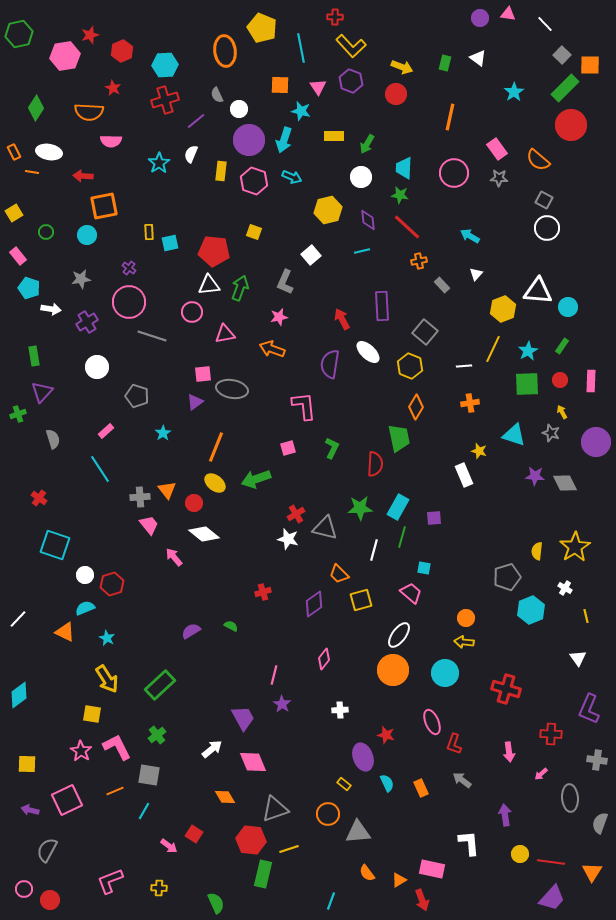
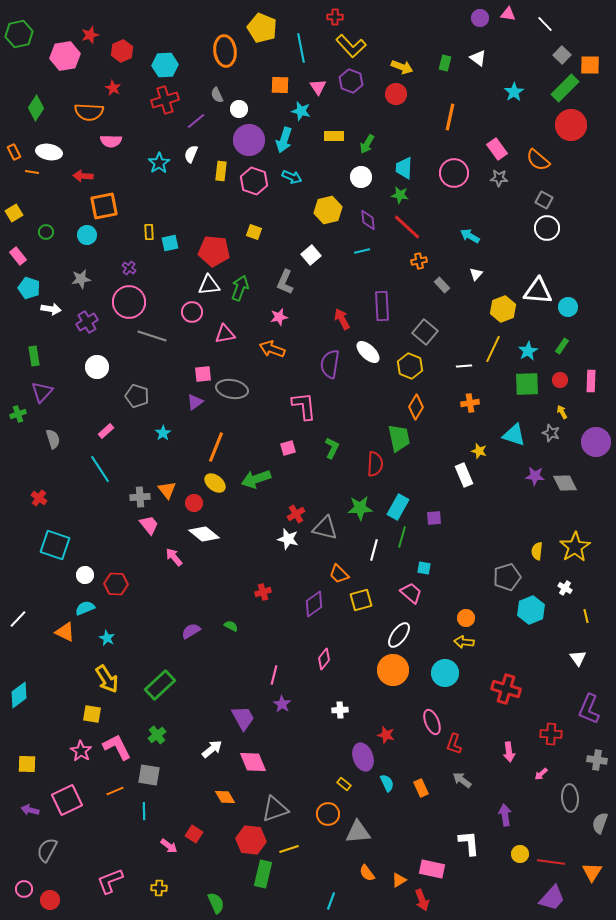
red hexagon at (112, 584): moved 4 px right; rotated 20 degrees clockwise
cyan line at (144, 811): rotated 30 degrees counterclockwise
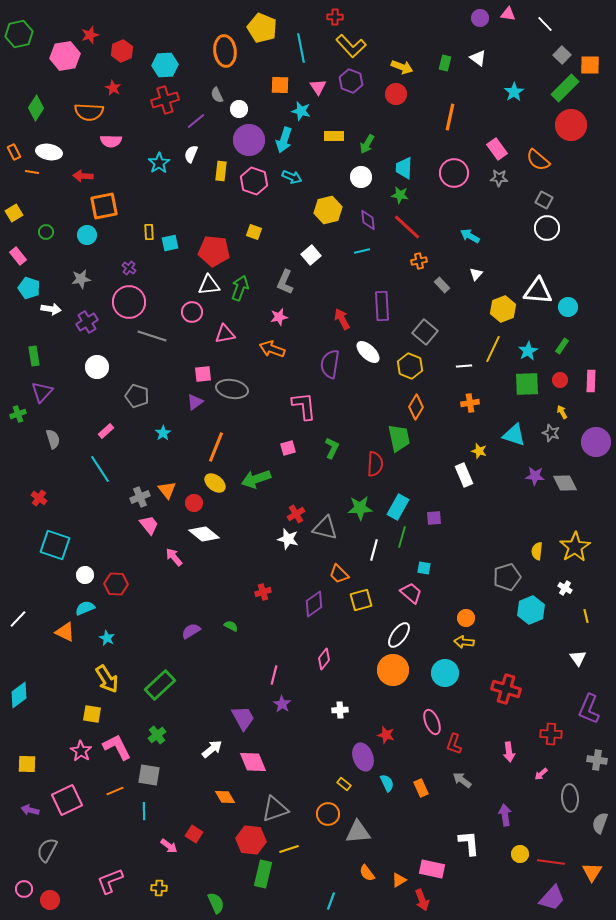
gray cross at (140, 497): rotated 18 degrees counterclockwise
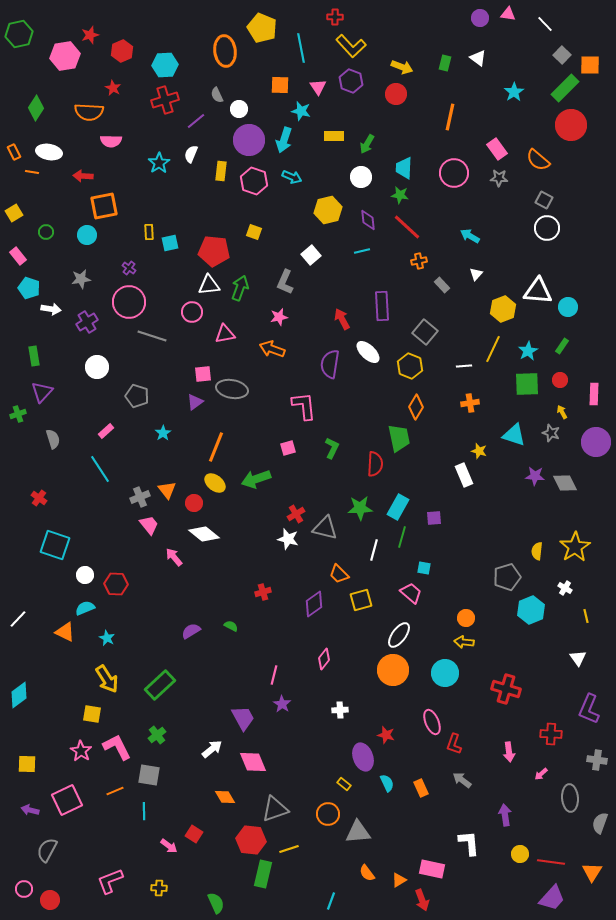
pink rectangle at (591, 381): moved 3 px right, 13 px down
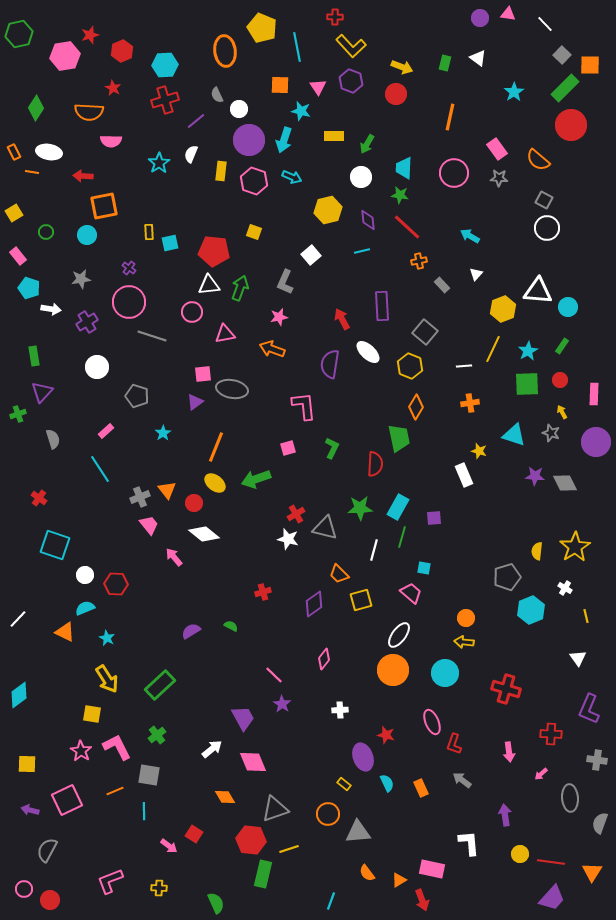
cyan line at (301, 48): moved 4 px left, 1 px up
pink line at (274, 675): rotated 60 degrees counterclockwise
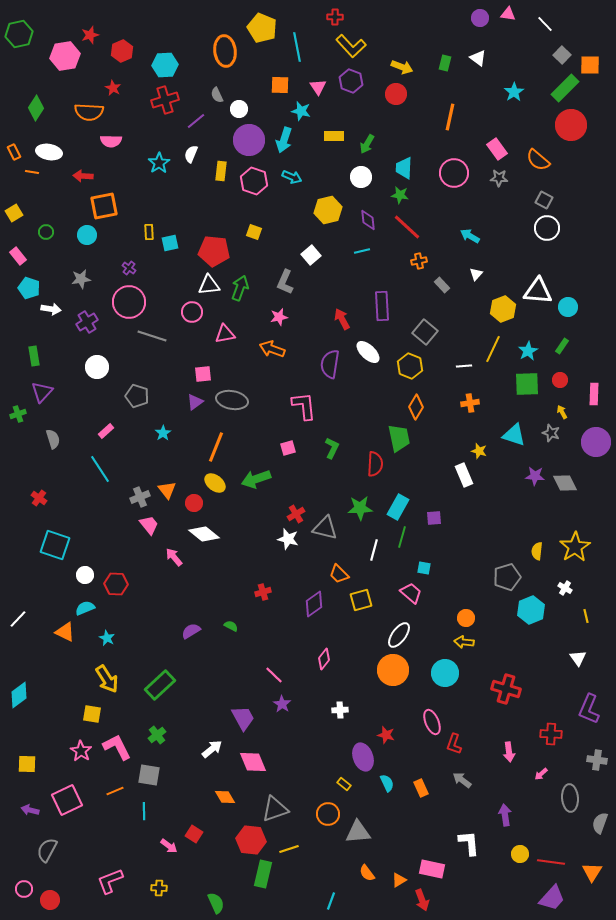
gray ellipse at (232, 389): moved 11 px down
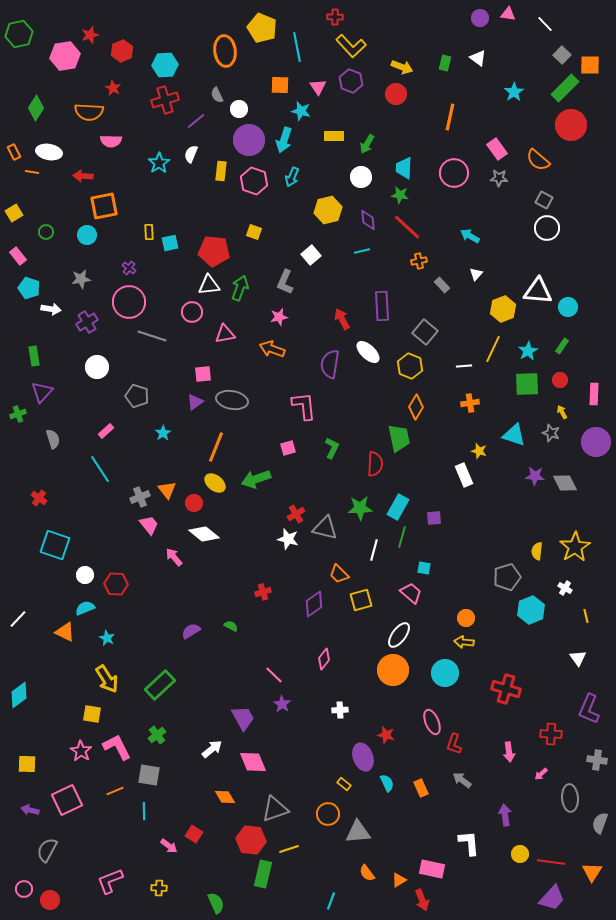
cyan arrow at (292, 177): rotated 90 degrees clockwise
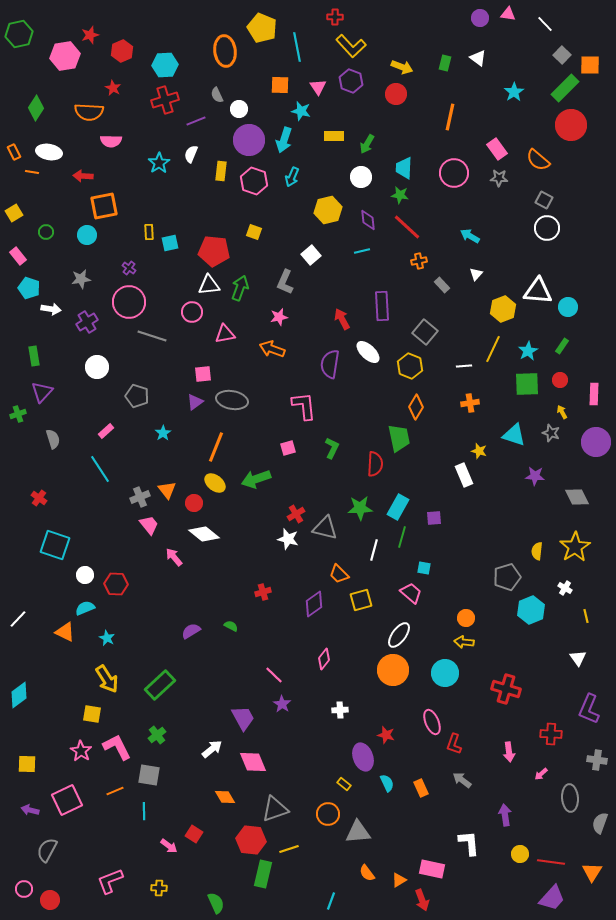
purple line at (196, 121): rotated 18 degrees clockwise
gray diamond at (565, 483): moved 12 px right, 14 px down
